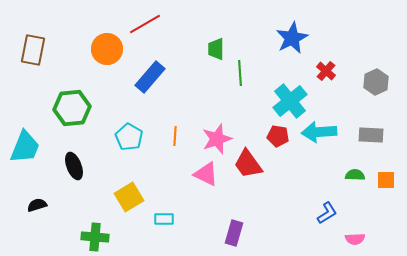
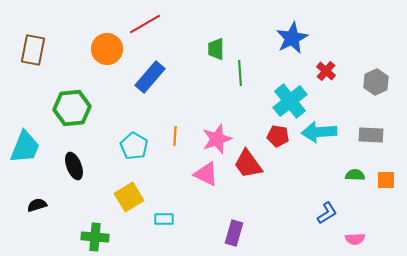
cyan pentagon: moved 5 px right, 9 px down
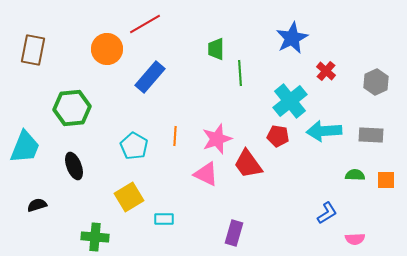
cyan arrow: moved 5 px right, 1 px up
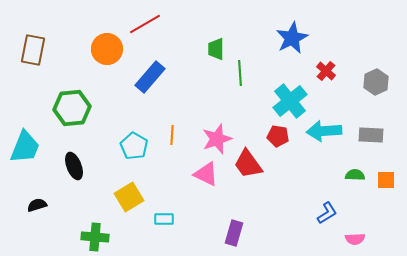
orange line: moved 3 px left, 1 px up
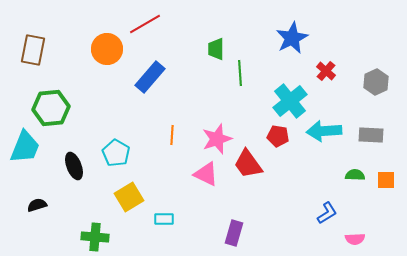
green hexagon: moved 21 px left
cyan pentagon: moved 18 px left, 7 px down
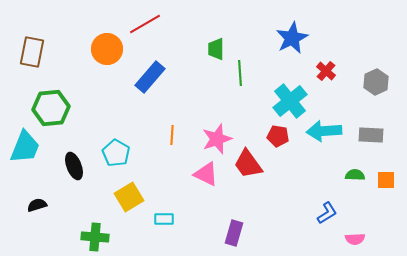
brown rectangle: moved 1 px left, 2 px down
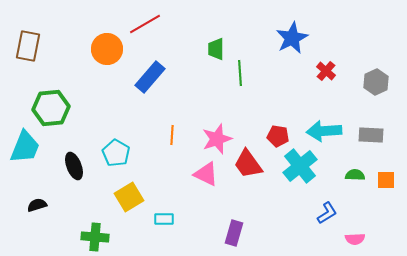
brown rectangle: moved 4 px left, 6 px up
cyan cross: moved 10 px right, 65 px down
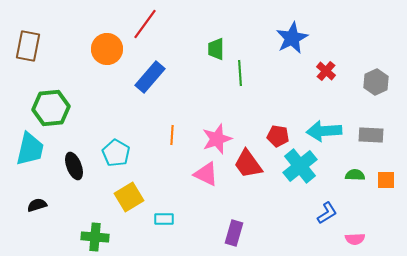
red line: rotated 24 degrees counterclockwise
cyan trapezoid: moved 5 px right, 2 px down; rotated 9 degrees counterclockwise
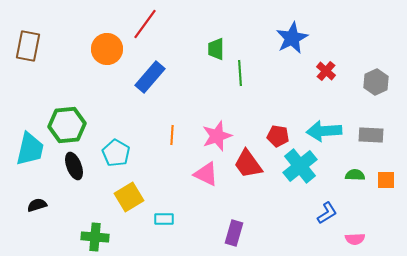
green hexagon: moved 16 px right, 17 px down
pink star: moved 3 px up
